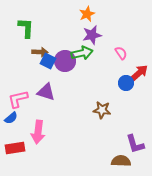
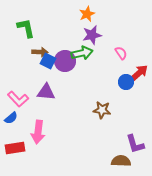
green L-shape: rotated 15 degrees counterclockwise
blue circle: moved 1 px up
purple triangle: rotated 12 degrees counterclockwise
pink L-shape: rotated 120 degrees counterclockwise
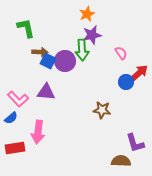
green arrow: moved 3 px up; rotated 100 degrees clockwise
purple L-shape: moved 1 px up
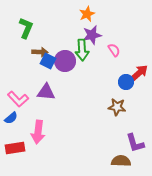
green L-shape: rotated 35 degrees clockwise
pink semicircle: moved 7 px left, 3 px up
brown star: moved 15 px right, 3 px up
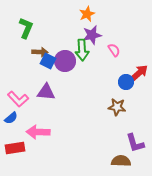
pink arrow: rotated 85 degrees clockwise
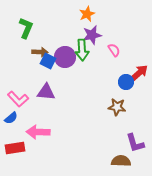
purple circle: moved 4 px up
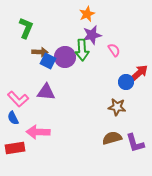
blue semicircle: moved 2 px right; rotated 104 degrees clockwise
brown semicircle: moved 9 px left, 23 px up; rotated 18 degrees counterclockwise
